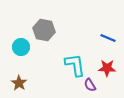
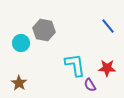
blue line: moved 12 px up; rotated 28 degrees clockwise
cyan circle: moved 4 px up
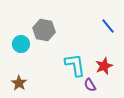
cyan circle: moved 1 px down
red star: moved 3 px left, 2 px up; rotated 24 degrees counterclockwise
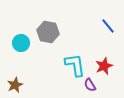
gray hexagon: moved 4 px right, 2 px down
cyan circle: moved 1 px up
brown star: moved 4 px left, 2 px down; rotated 14 degrees clockwise
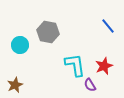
cyan circle: moved 1 px left, 2 px down
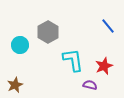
gray hexagon: rotated 20 degrees clockwise
cyan L-shape: moved 2 px left, 5 px up
purple semicircle: rotated 136 degrees clockwise
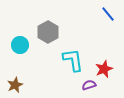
blue line: moved 12 px up
red star: moved 3 px down
purple semicircle: moved 1 px left; rotated 32 degrees counterclockwise
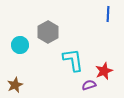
blue line: rotated 42 degrees clockwise
red star: moved 2 px down
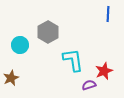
brown star: moved 4 px left, 7 px up
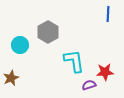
cyan L-shape: moved 1 px right, 1 px down
red star: moved 1 px right, 1 px down; rotated 18 degrees clockwise
